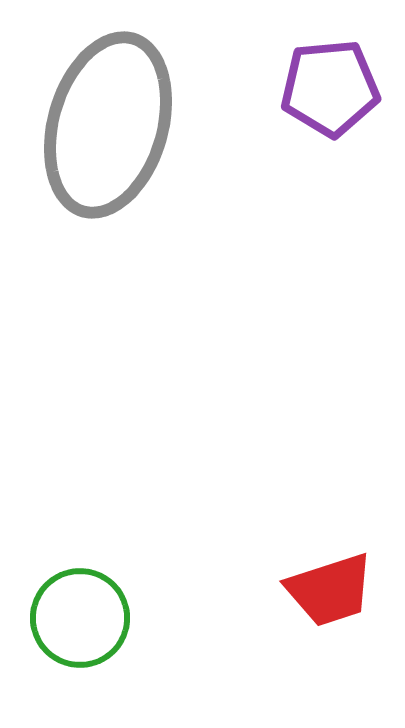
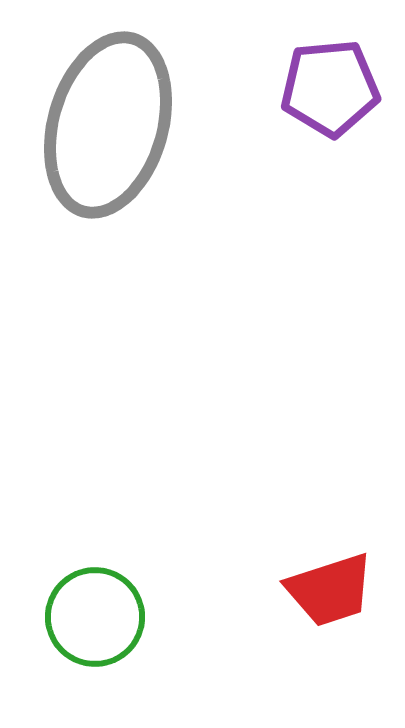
green circle: moved 15 px right, 1 px up
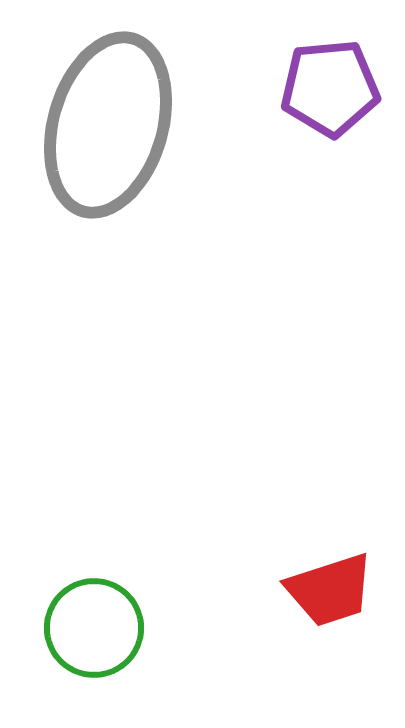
green circle: moved 1 px left, 11 px down
